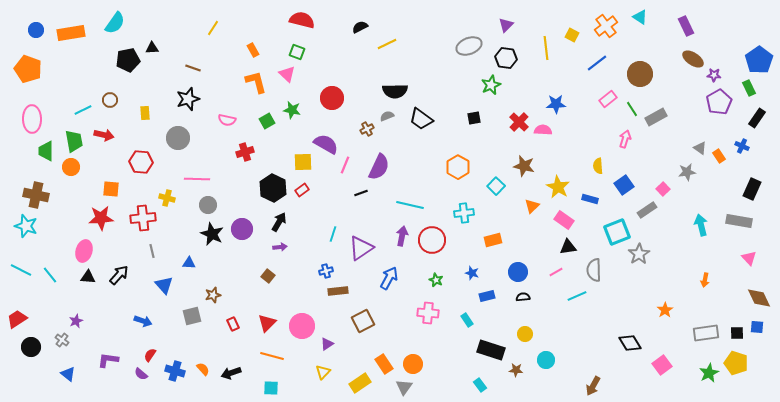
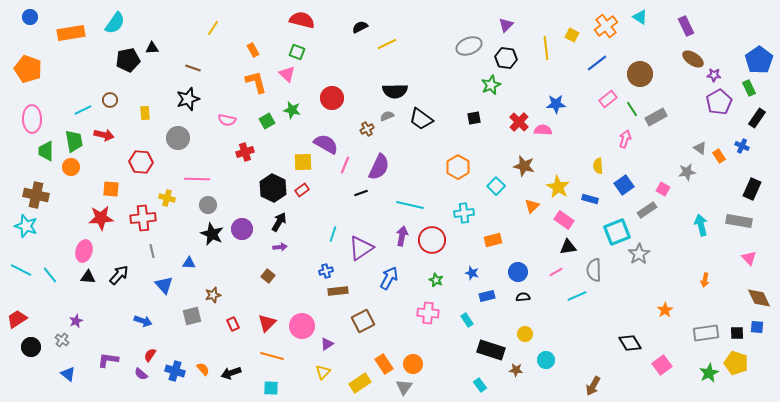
blue circle at (36, 30): moved 6 px left, 13 px up
pink square at (663, 189): rotated 16 degrees counterclockwise
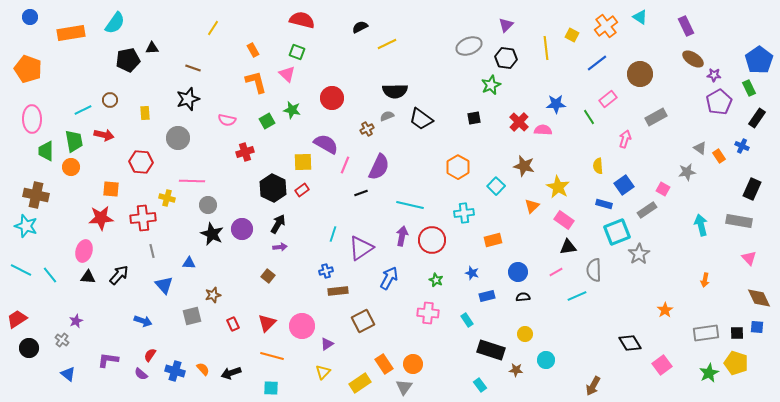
green line at (632, 109): moved 43 px left, 8 px down
pink line at (197, 179): moved 5 px left, 2 px down
blue rectangle at (590, 199): moved 14 px right, 5 px down
black arrow at (279, 222): moved 1 px left, 2 px down
black circle at (31, 347): moved 2 px left, 1 px down
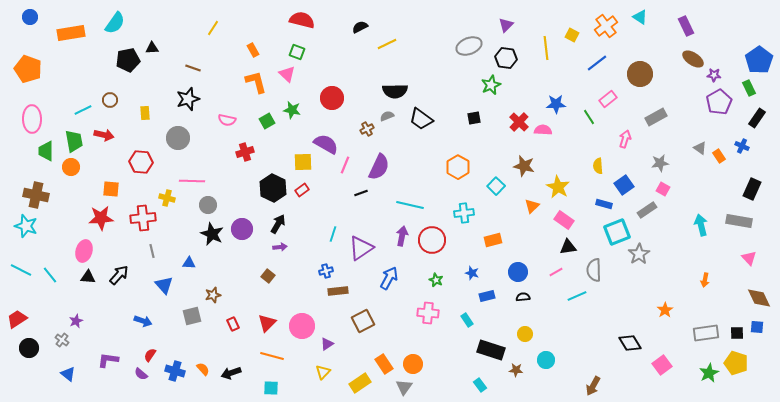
gray star at (687, 172): moved 27 px left, 9 px up
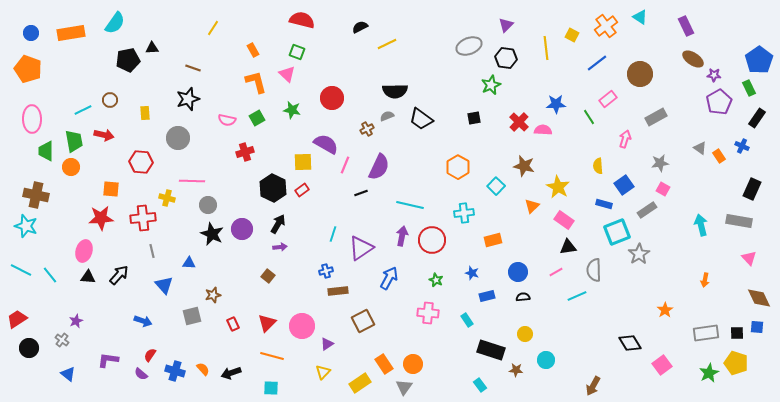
blue circle at (30, 17): moved 1 px right, 16 px down
green square at (267, 121): moved 10 px left, 3 px up
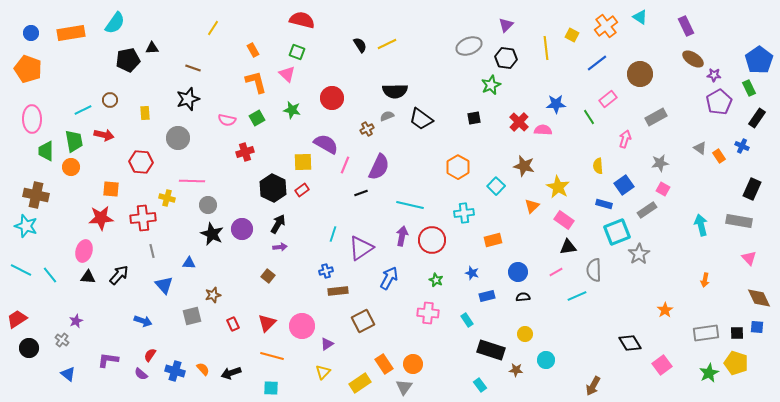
black semicircle at (360, 27): moved 18 px down; rotated 84 degrees clockwise
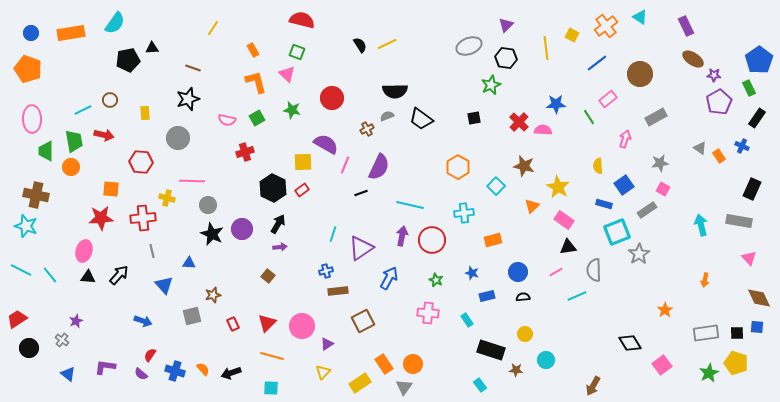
purple L-shape at (108, 360): moved 3 px left, 7 px down
